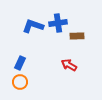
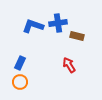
brown rectangle: rotated 16 degrees clockwise
red arrow: rotated 28 degrees clockwise
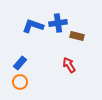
blue rectangle: rotated 16 degrees clockwise
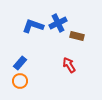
blue cross: rotated 18 degrees counterclockwise
orange circle: moved 1 px up
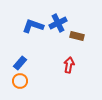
red arrow: rotated 42 degrees clockwise
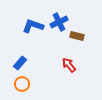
blue cross: moved 1 px right, 1 px up
red arrow: rotated 49 degrees counterclockwise
orange circle: moved 2 px right, 3 px down
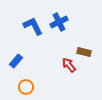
blue L-shape: rotated 45 degrees clockwise
brown rectangle: moved 7 px right, 16 px down
blue rectangle: moved 4 px left, 2 px up
orange circle: moved 4 px right, 3 px down
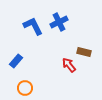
orange circle: moved 1 px left, 1 px down
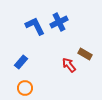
blue L-shape: moved 2 px right
brown rectangle: moved 1 px right, 2 px down; rotated 16 degrees clockwise
blue rectangle: moved 5 px right, 1 px down
